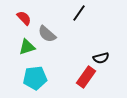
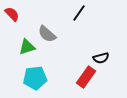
red semicircle: moved 12 px left, 4 px up
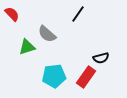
black line: moved 1 px left, 1 px down
cyan pentagon: moved 19 px right, 2 px up
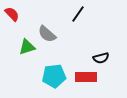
red rectangle: rotated 55 degrees clockwise
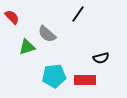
red semicircle: moved 3 px down
red rectangle: moved 1 px left, 3 px down
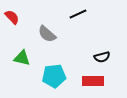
black line: rotated 30 degrees clockwise
green triangle: moved 5 px left, 11 px down; rotated 30 degrees clockwise
black semicircle: moved 1 px right, 1 px up
red rectangle: moved 8 px right, 1 px down
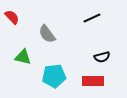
black line: moved 14 px right, 4 px down
gray semicircle: rotated 12 degrees clockwise
green triangle: moved 1 px right, 1 px up
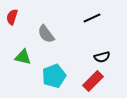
red semicircle: rotated 119 degrees counterclockwise
gray semicircle: moved 1 px left
cyan pentagon: rotated 15 degrees counterclockwise
red rectangle: rotated 45 degrees counterclockwise
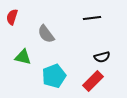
black line: rotated 18 degrees clockwise
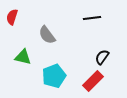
gray semicircle: moved 1 px right, 1 px down
black semicircle: rotated 140 degrees clockwise
